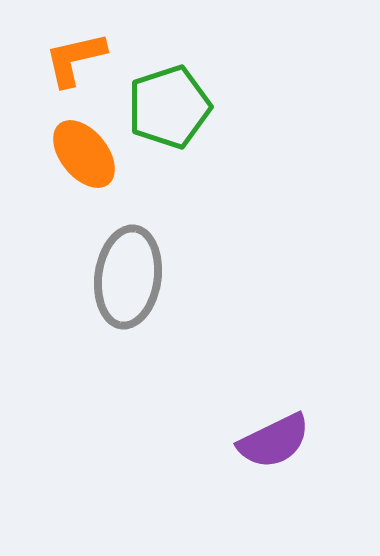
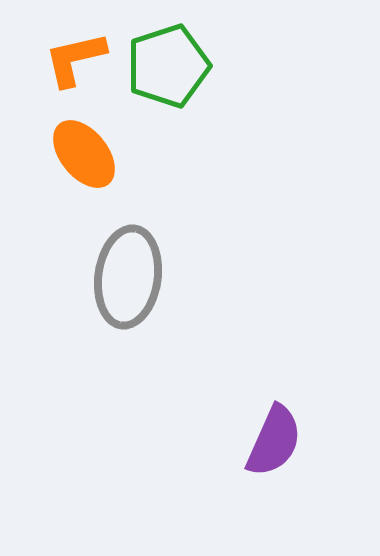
green pentagon: moved 1 px left, 41 px up
purple semicircle: rotated 40 degrees counterclockwise
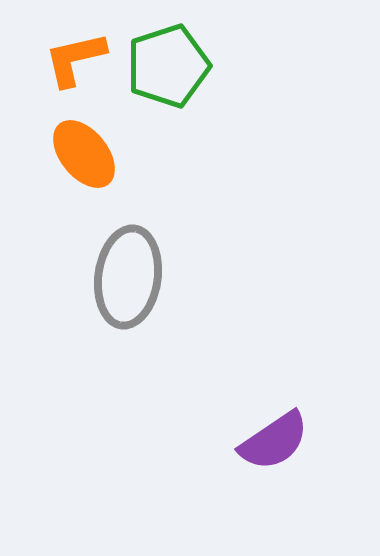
purple semicircle: rotated 32 degrees clockwise
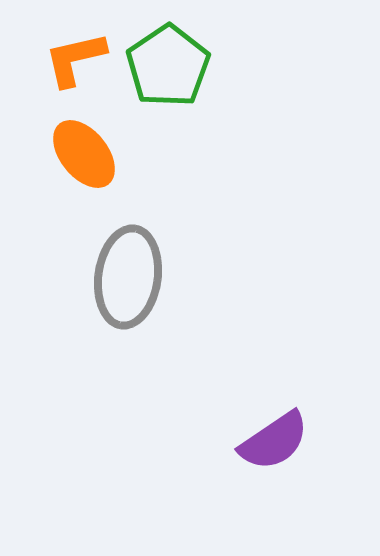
green pentagon: rotated 16 degrees counterclockwise
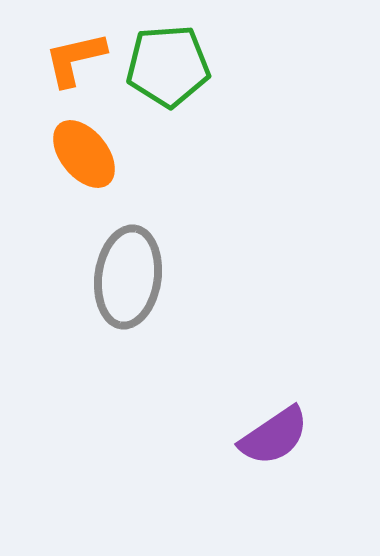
green pentagon: rotated 30 degrees clockwise
purple semicircle: moved 5 px up
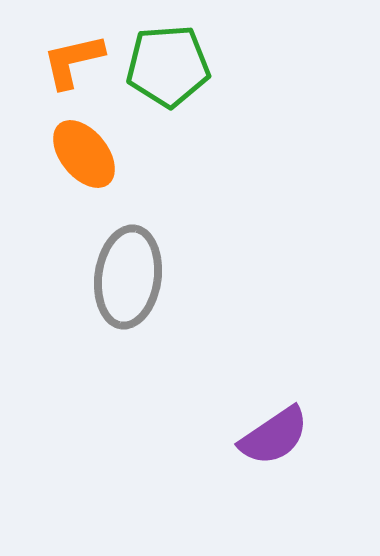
orange L-shape: moved 2 px left, 2 px down
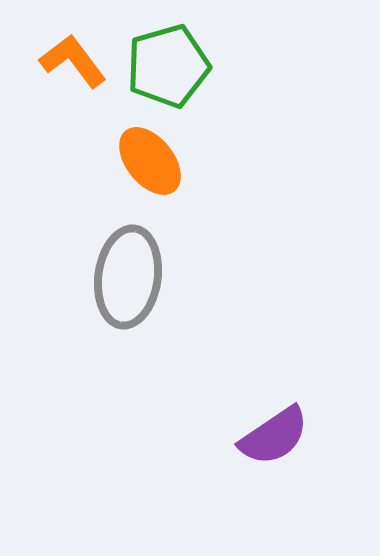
orange L-shape: rotated 66 degrees clockwise
green pentagon: rotated 12 degrees counterclockwise
orange ellipse: moved 66 px right, 7 px down
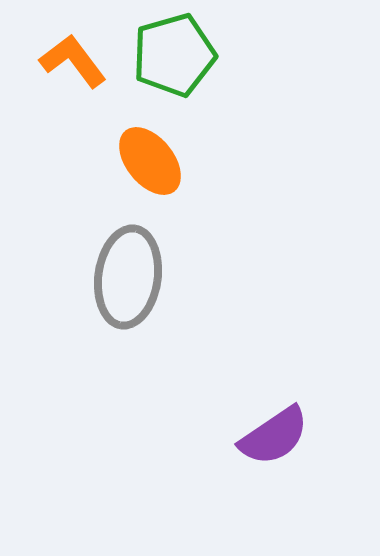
green pentagon: moved 6 px right, 11 px up
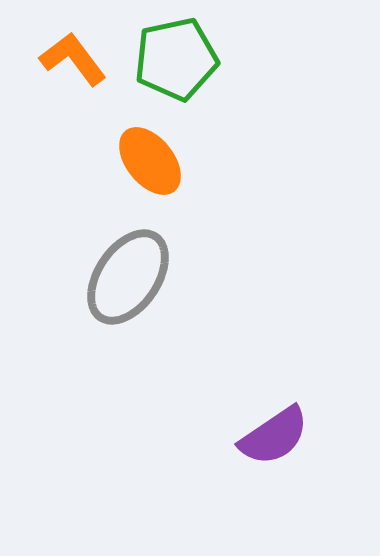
green pentagon: moved 2 px right, 4 px down; rotated 4 degrees clockwise
orange L-shape: moved 2 px up
gray ellipse: rotated 26 degrees clockwise
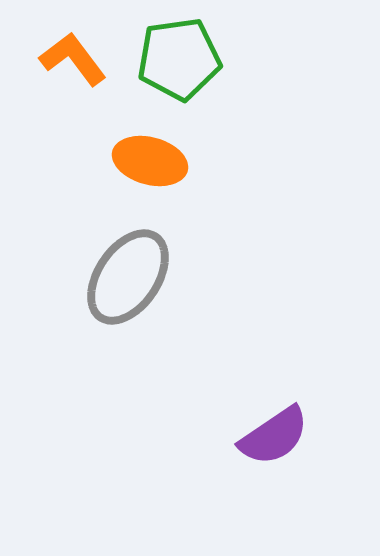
green pentagon: moved 3 px right; rotated 4 degrees clockwise
orange ellipse: rotated 36 degrees counterclockwise
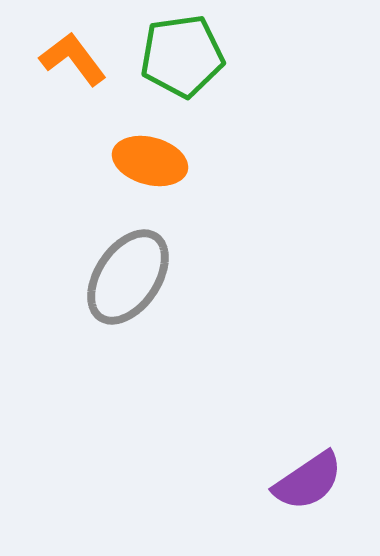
green pentagon: moved 3 px right, 3 px up
purple semicircle: moved 34 px right, 45 px down
